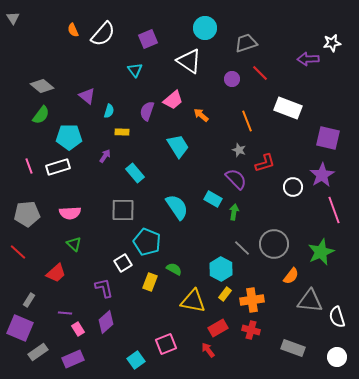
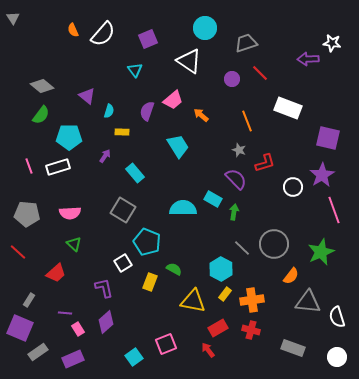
white star at (332, 43): rotated 18 degrees clockwise
cyan semicircle at (177, 207): moved 6 px right, 1 px down; rotated 56 degrees counterclockwise
gray square at (123, 210): rotated 30 degrees clockwise
gray pentagon at (27, 214): rotated 10 degrees clockwise
gray triangle at (310, 301): moved 2 px left, 1 px down
cyan square at (136, 360): moved 2 px left, 3 px up
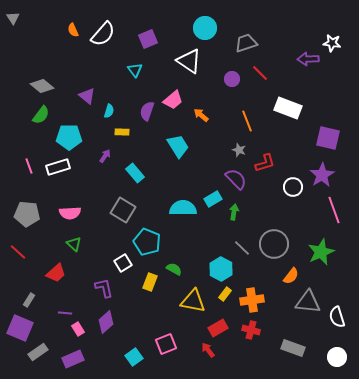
cyan rectangle at (213, 199): rotated 60 degrees counterclockwise
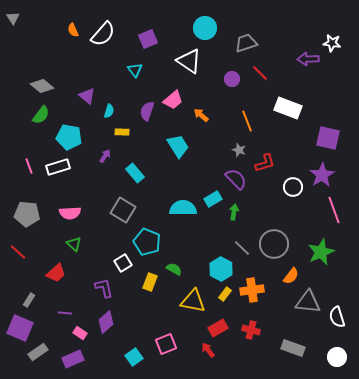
cyan pentagon at (69, 137): rotated 10 degrees clockwise
orange cross at (252, 300): moved 10 px up
pink rectangle at (78, 329): moved 2 px right, 4 px down; rotated 24 degrees counterclockwise
